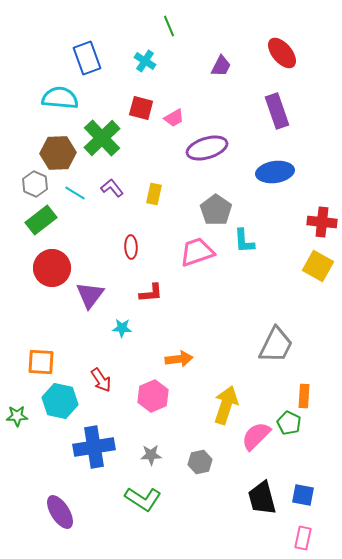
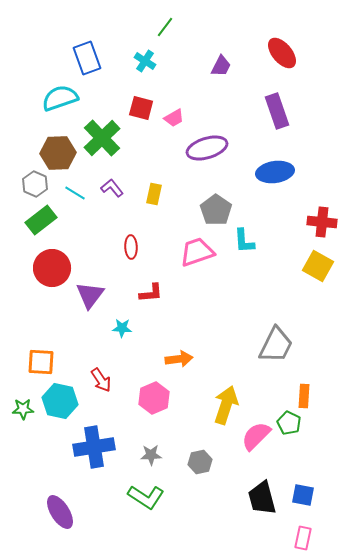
green line at (169, 26): moved 4 px left, 1 px down; rotated 60 degrees clockwise
cyan semicircle at (60, 98): rotated 24 degrees counterclockwise
pink hexagon at (153, 396): moved 1 px right, 2 px down
green star at (17, 416): moved 6 px right, 7 px up
green L-shape at (143, 499): moved 3 px right, 2 px up
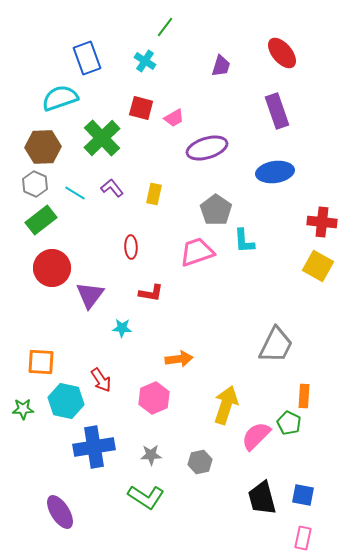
purple trapezoid at (221, 66): rotated 10 degrees counterclockwise
brown hexagon at (58, 153): moved 15 px left, 6 px up
red L-shape at (151, 293): rotated 15 degrees clockwise
cyan hexagon at (60, 401): moved 6 px right
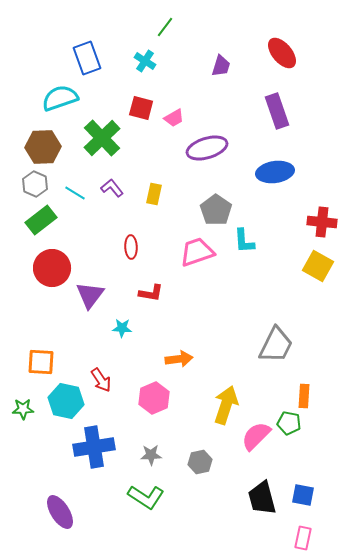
green pentagon at (289, 423): rotated 15 degrees counterclockwise
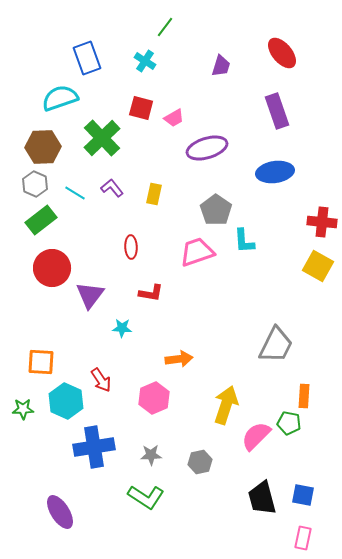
cyan hexagon at (66, 401): rotated 12 degrees clockwise
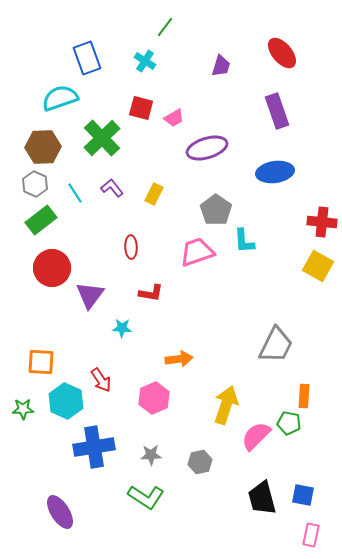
cyan line at (75, 193): rotated 25 degrees clockwise
yellow rectangle at (154, 194): rotated 15 degrees clockwise
pink rectangle at (303, 538): moved 8 px right, 3 px up
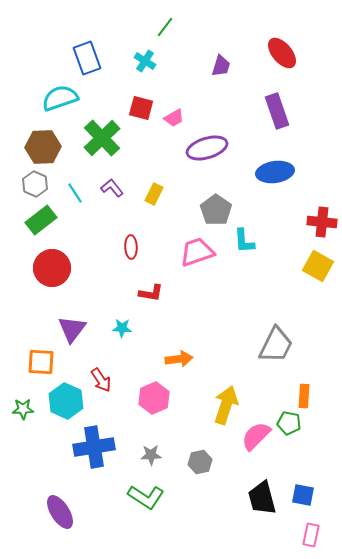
purple triangle at (90, 295): moved 18 px left, 34 px down
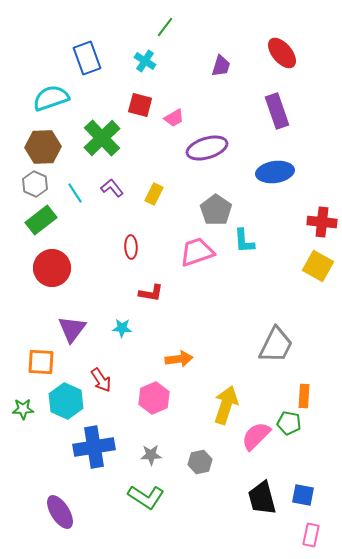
cyan semicircle at (60, 98): moved 9 px left
red square at (141, 108): moved 1 px left, 3 px up
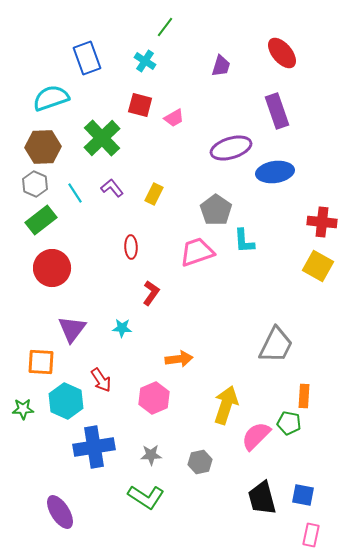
purple ellipse at (207, 148): moved 24 px right
red L-shape at (151, 293): rotated 65 degrees counterclockwise
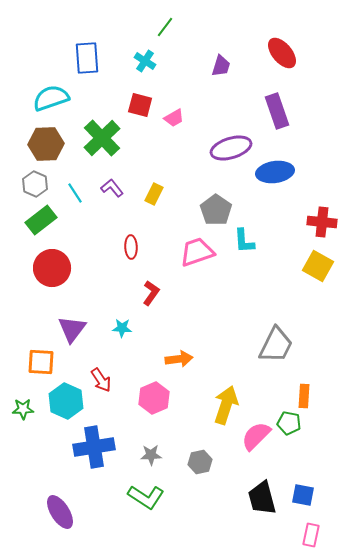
blue rectangle at (87, 58): rotated 16 degrees clockwise
brown hexagon at (43, 147): moved 3 px right, 3 px up
